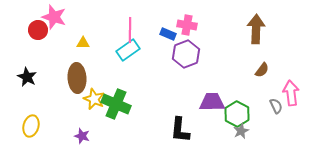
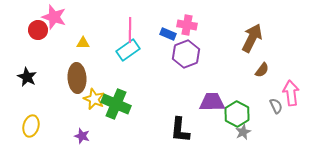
brown arrow: moved 4 px left, 9 px down; rotated 24 degrees clockwise
gray star: moved 2 px right, 1 px down
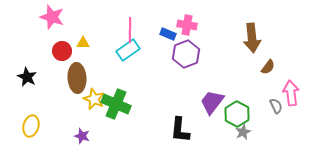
pink star: moved 2 px left
red circle: moved 24 px right, 21 px down
brown arrow: rotated 148 degrees clockwise
brown semicircle: moved 6 px right, 3 px up
purple trapezoid: rotated 52 degrees counterclockwise
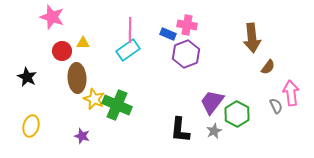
green cross: moved 1 px right, 1 px down
gray star: moved 29 px left, 1 px up
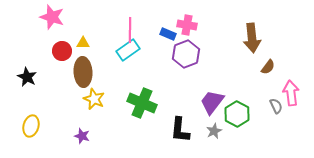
brown ellipse: moved 6 px right, 6 px up
green cross: moved 25 px right, 2 px up
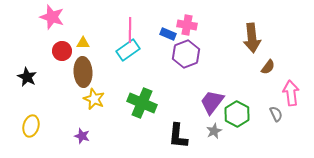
gray semicircle: moved 8 px down
black L-shape: moved 2 px left, 6 px down
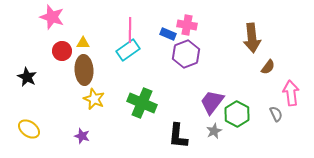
brown ellipse: moved 1 px right, 2 px up
yellow ellipse: moved 2 px left, 3 px down; rotated 70 degrees counterclockwise
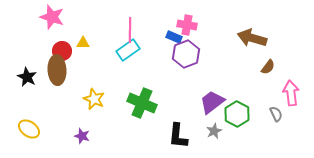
blue rectangle: moved 6 px right, 3 px down
brown arrow: rotated 112 degrees clockwise
brown ellipse: moved 27 px left
purple trapezoid: rotated 16 degrees clockwise
